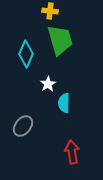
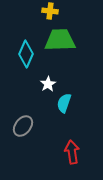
green trapezoid: rotated 76 degrees counterclockwise
cyan semicircle: rotated 18 degrees clockwise
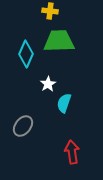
green trapezoid: moved 1 px left, 1 px down
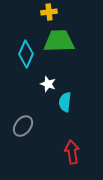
yellow cross: moved 1 px left, 1 px down; rotated 14 degrees counterclockwise
white star: rotated 21 degrees counterclockwise
cyan semicircle: moved 1 px right, 1 px up; rotated 12 degrees counterclockwise
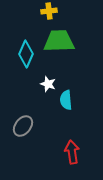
yellow cross: moved 1 px up
cyan semicircle: moved 1 px right, 2 px up; rotated 12 degrees counterclockwise
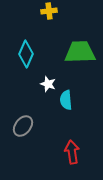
green trapezoid: moved 21 px right, 11 px down
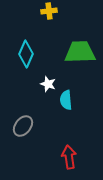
red arrow: moved 3 px left, 5 px down
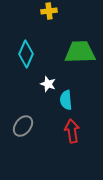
red arrow: moved 3 px right, 26 px up
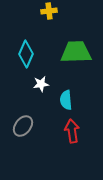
green trapezoid: moved 4 px left
white star: moved 7 px left; rotated 28 degrees counterclockwise
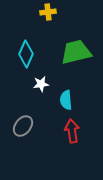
yellow cross: moved 1 px left, 1 px down
green trapezoid: rotated 12 degrees counterclockwise
